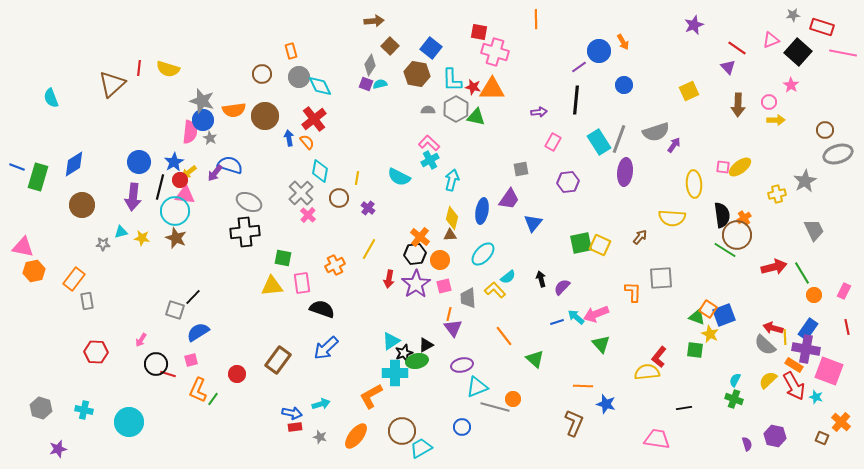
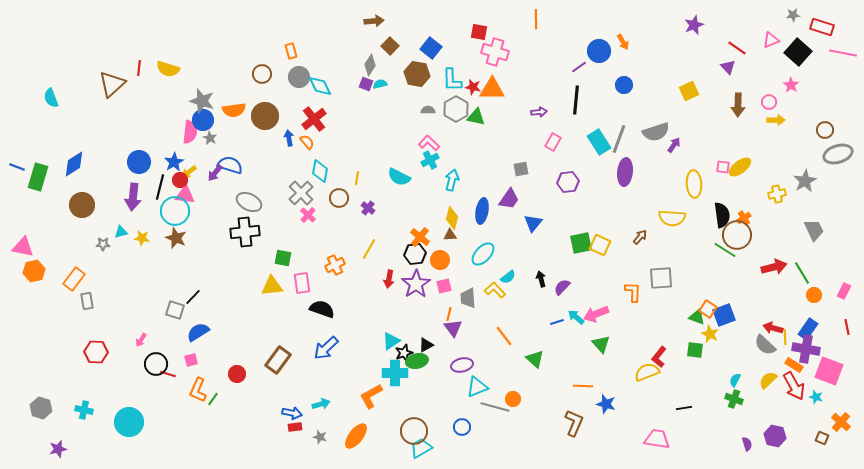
yellow semicircle at (647, 372): rotated 15 degrees counterclockwise
brown circle at (402, 431): moved 12 px right
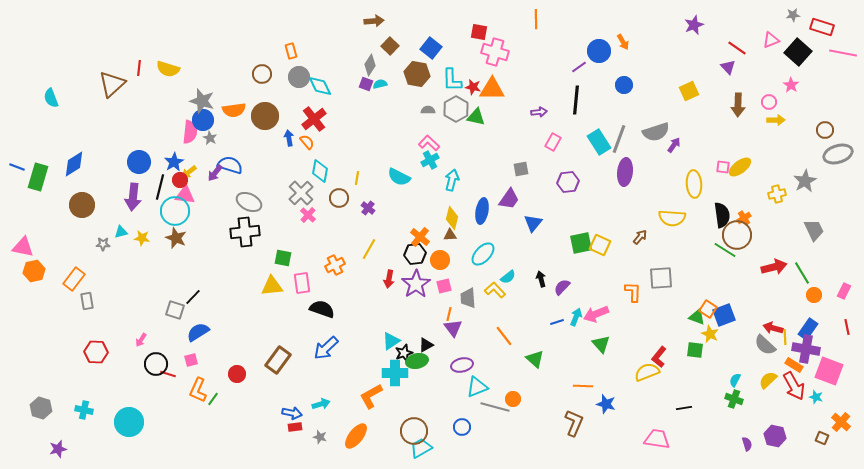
cyan arrow at (576, 317): rotated 72 degrees clockwise
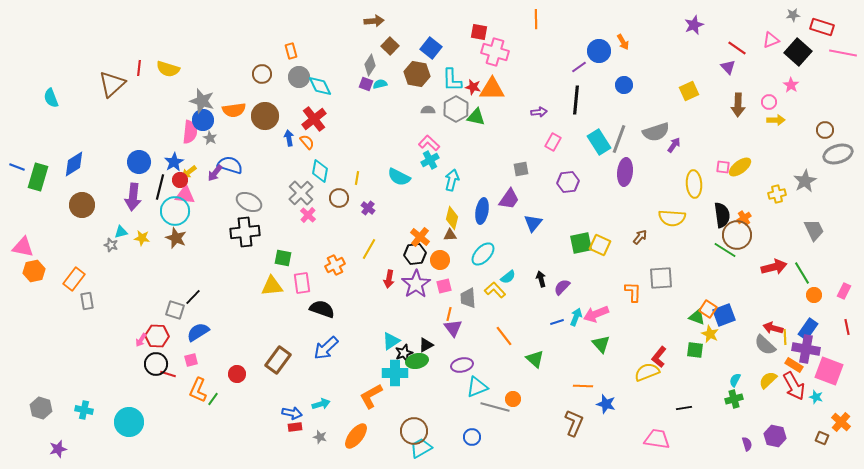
gray star at (103, 244): moved 8 px right, 1 px down; rotated 16 degrees clockwise
red hexagon at (96, 352): moved 61 px right, 16 px up
green cross at (734, 399): rotated 36 degrees counterclockwise
blue circle at (462, 427): moved 10 px right, 10 px down
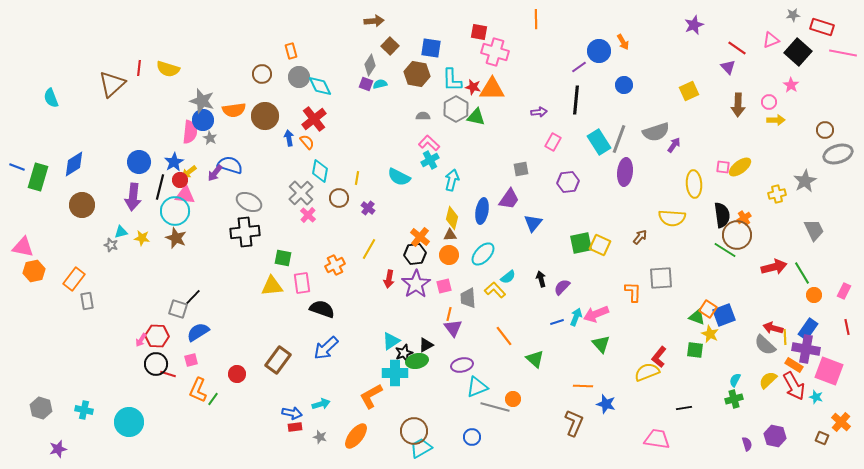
blue square at (431, 48): rotated 30 degrees counterclockwise
gray semicircle at (428, 110): moved 5 px left, 6 px down
orange circle at (440, 260): moved 9 px right, 5 px up
gray square at (175, 310): moved 3 px right, 1 px up
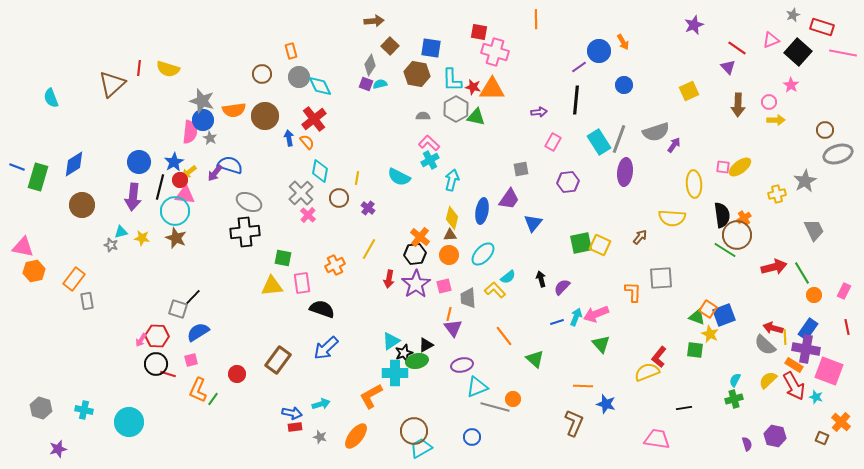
gray star at (793, 15): rotated 16 degrees counterclockwise
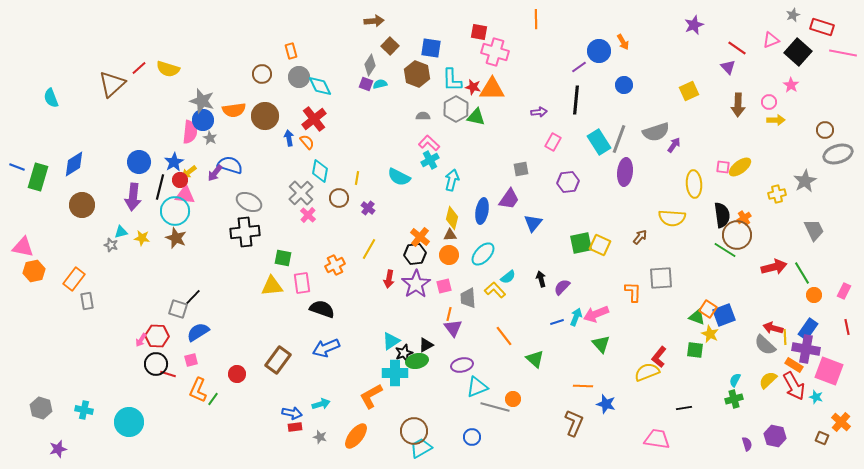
red line at (139, 68): rotated 42 degrees clockwise
brown hexagon at (417, 74): rotated 10 degrees clockwise
blue arrow at (326, 348): rotated 20 degrees clockwise
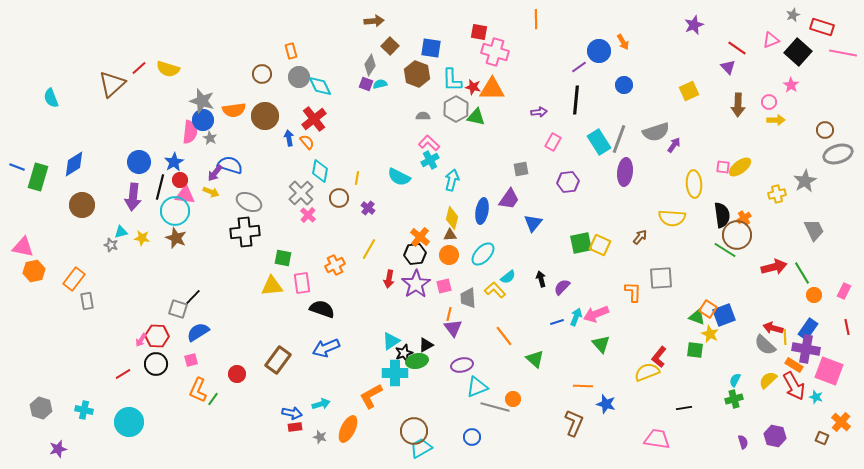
yellow arrow at (189, 172): moved 22 px right, 20 px down; rotated 119 degrees counterclockwise
red line at (168, 374): moved 45 px left; rotated 49 degrees counterclockwise
orange ellipse at (356, 436): moved 8 px left, 7 px up; rotated 12 degrees counterclockwise
purple semicircle at (747, 444): moved 4 px left, 2 px up
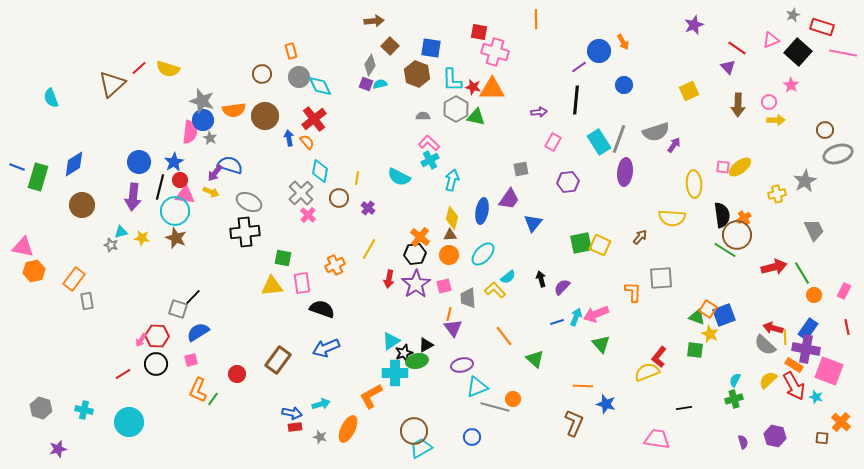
brown square at (822, 438): rotated 16 degrees counterclockwise
